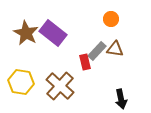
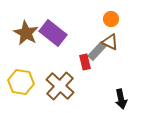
brown triangle: moved 5 px left, 7 px up; rotated 18 degrees clockwise
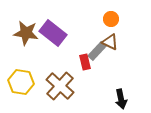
brown star: rotated 20 degrees counterclockwise
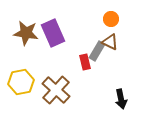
purple rectangle: rotated 28 degrees clockwise
gray rectangle: rotated 12 degrees counterclockwise
yellow hexagon: rotated 20 degrees counterclockwise
brown cross: moved 4 px left, 4 px down
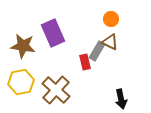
brown star: moved 3 px left, 13 px down
